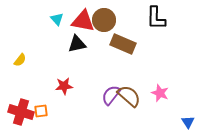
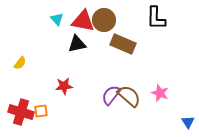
yellow semicircle: moved 3 px down
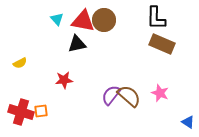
brown rectangle: moved 39 px right
yellow semicircle: rotated 24 degrees clockwise
red star: moved 6 px up
blue triangle: rotated 24 degrees counterclockwise
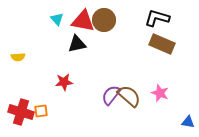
black L-shape: moved 1 px right; rotated 105 degrees clockwise
yellow semicircle: moved 2 px left, 6 px up; rotated 24 degrees clockwise
red star: moved 2 px down
blue triangle: rotated 24 degrees counterclockwise
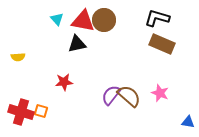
orange square: rotated 24 degrees clockwise
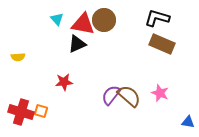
red triangle: moved 3 px down
black triangle: rotated 12 degrees counterclockwise
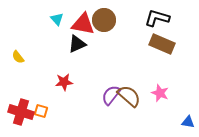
yellow semicircle: rotated 56 degrees clockwise
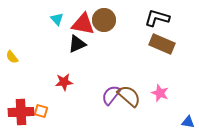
yellow semicircle: moved 6 px left
red cross: rotated 20 degrees counterclockwise
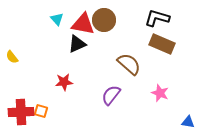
brown semicircle: moved 32 px up
